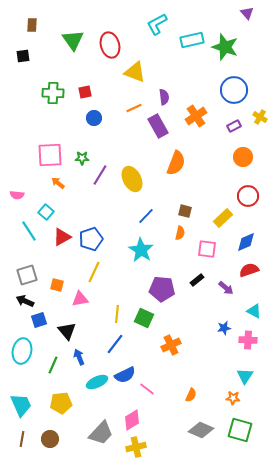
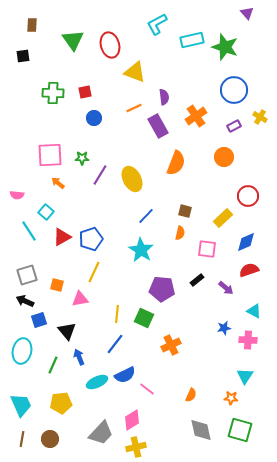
orange circle at (243, 157): moved 19 px left
orange star at (233, 398): moved 2 px left
gray diamond at (201, 430): rotated 55 degrees clockwise
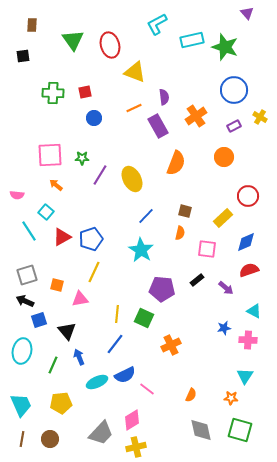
orange arrow at (58, 183): moved 2 px left, 2 px down
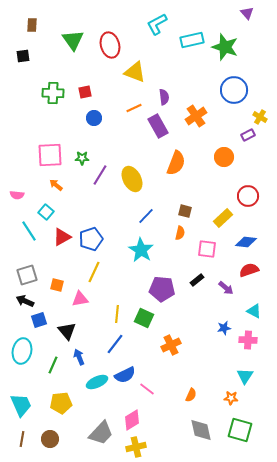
purple rectangle at (234, 126): moved 14 px right, 9 px down
blue diamond at (246, 242): rotated 30 degrees clockwise
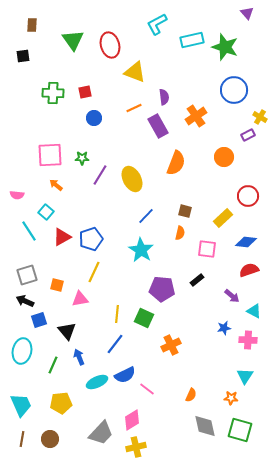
purple arrow at (226, 288): moved 6 px right, 8 px down
gray diamond at (201, 430): moved 4 px right, 4 px up
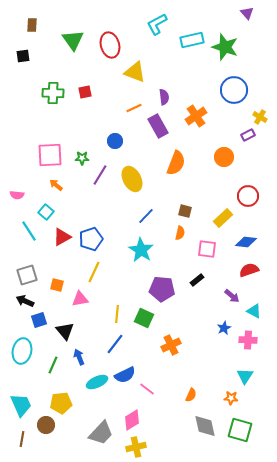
blue circle at (94, 118): moved 21 px right, 23 px down
blue star at (224, 328): rotated 16 degrees counterclockwise
black triangle at (67, 331): moved 2 px left
brown circle at (50, 439): moved 4 px left, 14 px up
